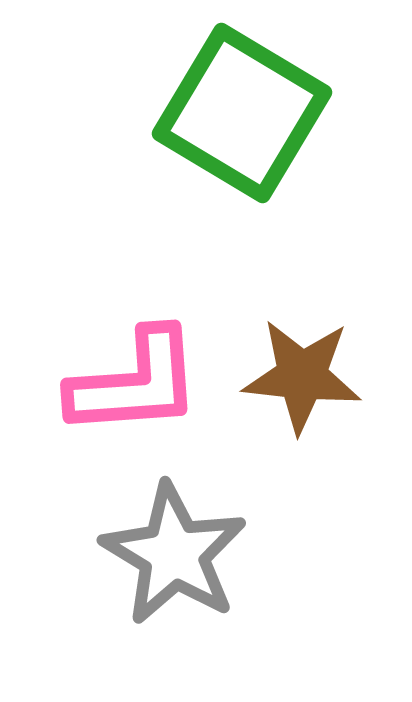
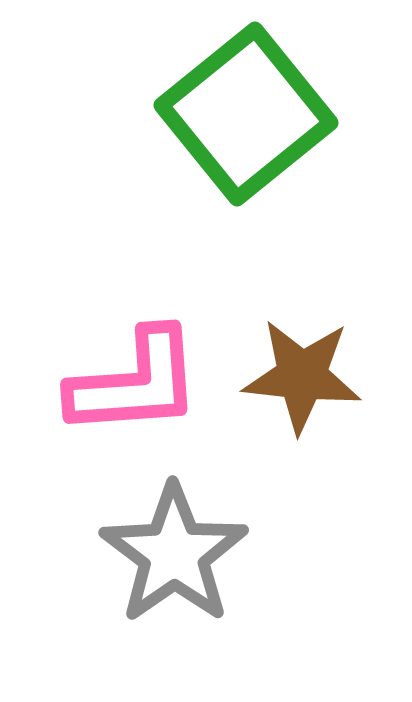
green square: moved 4 px right, 1 px down; rotated 20 degrees clockwise
gray star: rotated 6 degrees clockwise
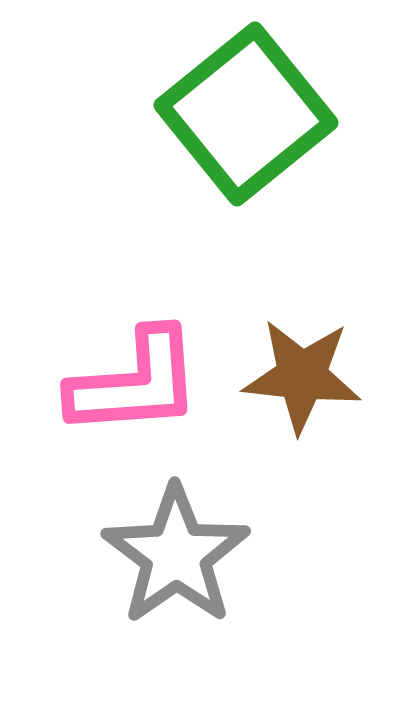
gray star: moved 2 px right, 1 px down
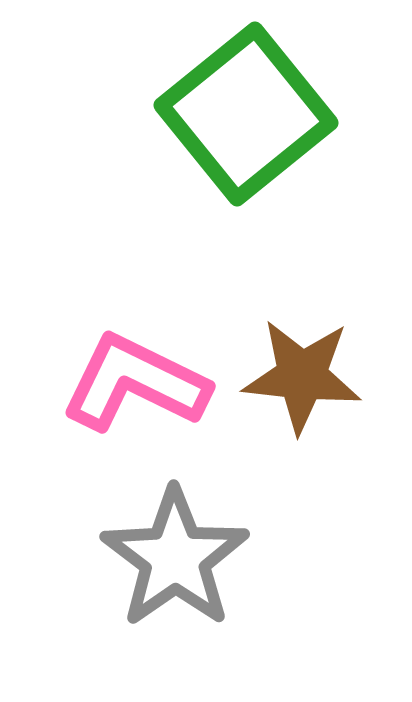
pink L-shape: rotated 150 degrees counterclockwise
gray star: moved 1 px left, 3 px down
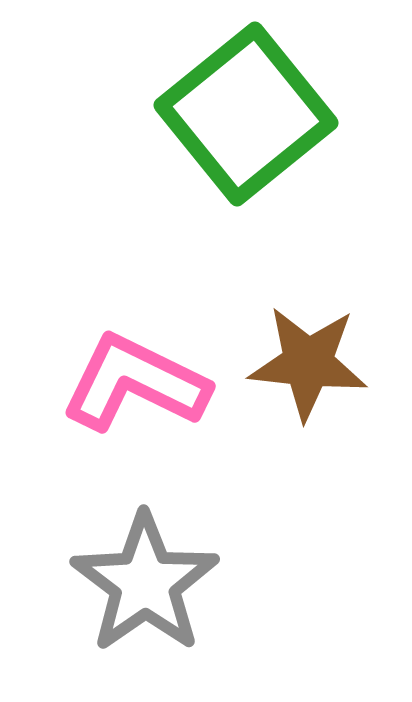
brown star: moved 6 px right, 13 px up
gray star: moved 30 px left, 25 px down
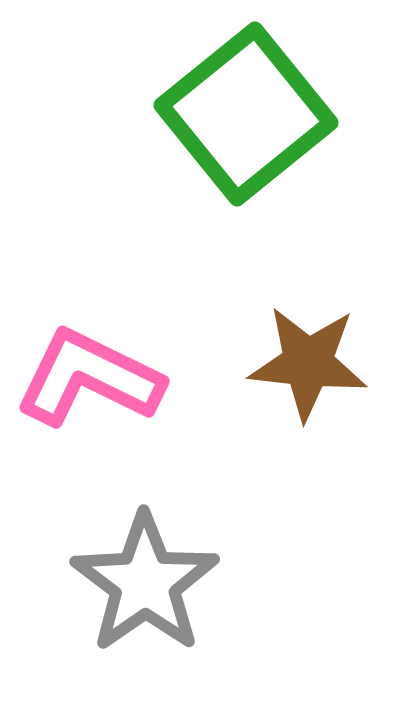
pink L-shape: moved 46 px left, 5 px up
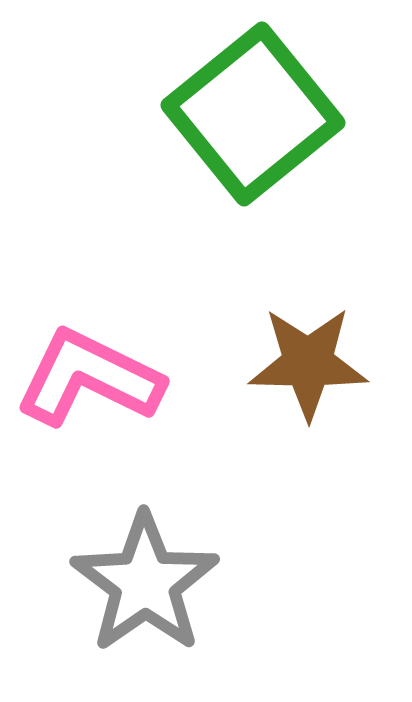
green square: moved 7 px right
brown star: rotated 5 degrees counterclockwise
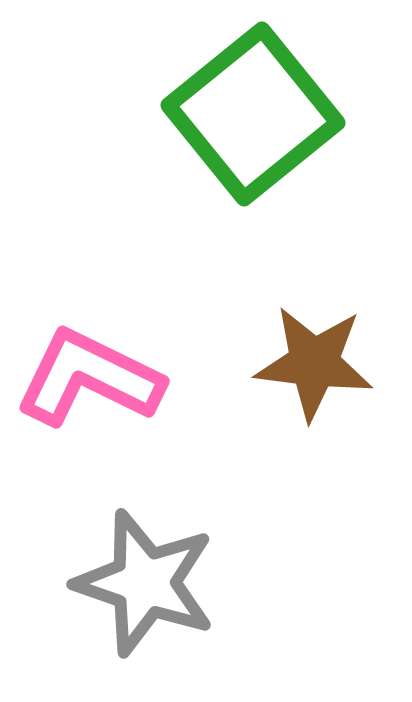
brown star: moved 6 px right; rotated 6 degrees clockwise
gray star: rotated 18 degrees counterclockwise
